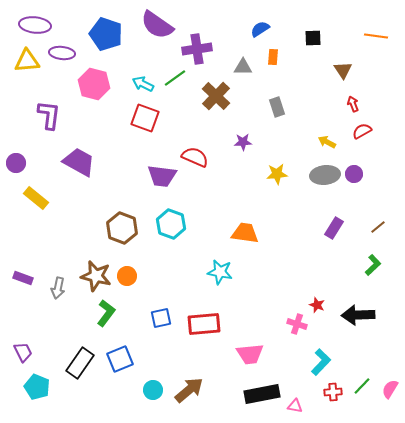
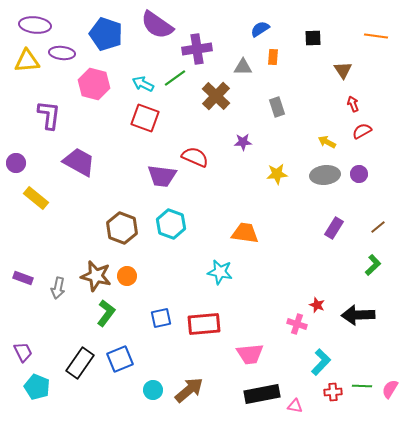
purple circle at (354, 174): moved 5 px right
green line at (362, 386): rotated 48 degrees clockwise
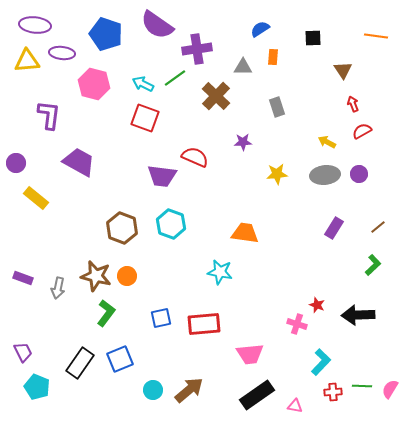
black rectangle at (262, 394): moved 5 px left, 1 px down; rotated 24 degrees counterclockwise
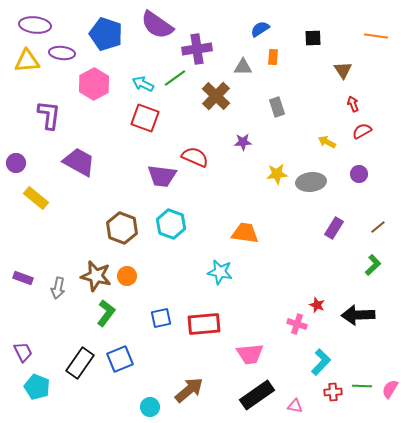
pink hexagon at (94, 84): rotated 16 degrees clockwise
gray ellipse at (325, 175): moved 14 px left, 7 px down
cyan circle at (153, 390): moved 3 px left, 17 px down
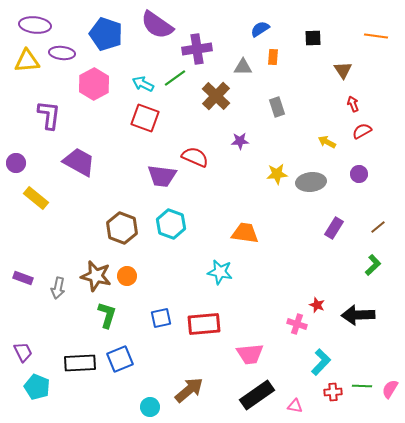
purple star at (243, 142): moved 3 px left, 1 px up
green L-shape at (106, 313): moved 1 px right, 2 px down; rotated 20 degrees counterclockwise
black rectangle at (80, 363): rotated 52 degrees clockwise
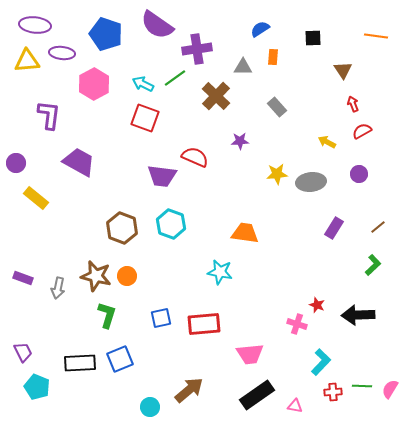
gray rectangle at (277, 107): rotated 24 degrees counterclockwise
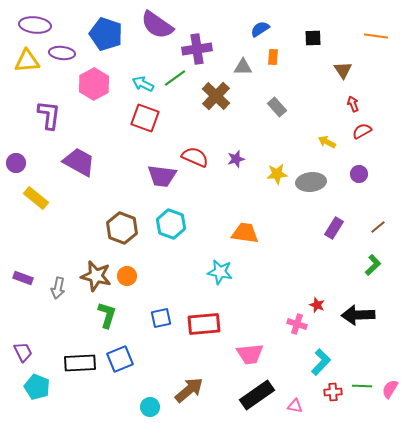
purple star at (240, 141): moved 4 px left, 18 px down; rotated 12 degrees counterclockwise
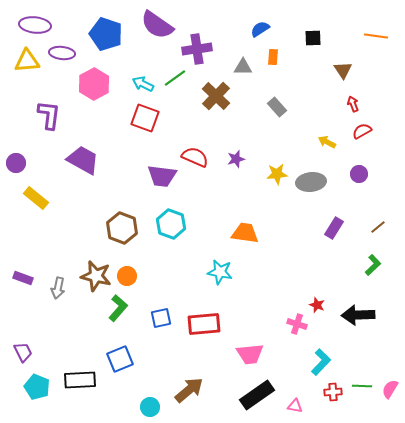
purple trapezoid at (79, 162): moved 4 px right, 2 px up
green L-shape at (107, 315): moved 11 px right, 7 px up; rotated 24 degrees clockwise
black rectangle at (80, 363): moved 17 px down
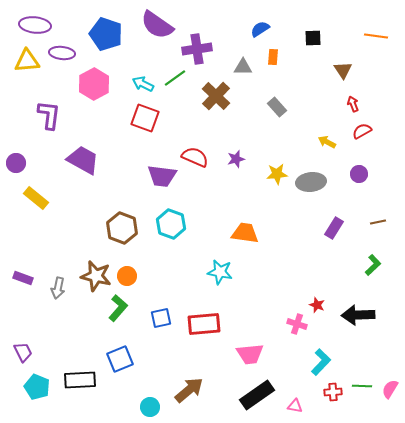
brown line at (378, 227): moved 5 px up; rotated 28 degrees clockwise
